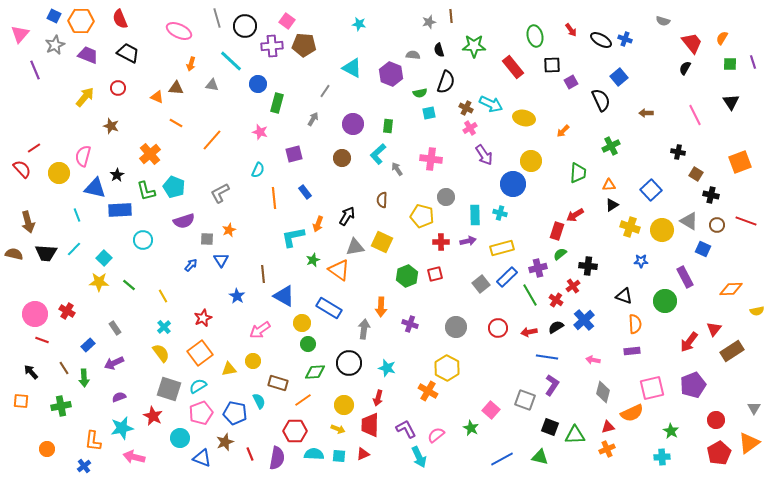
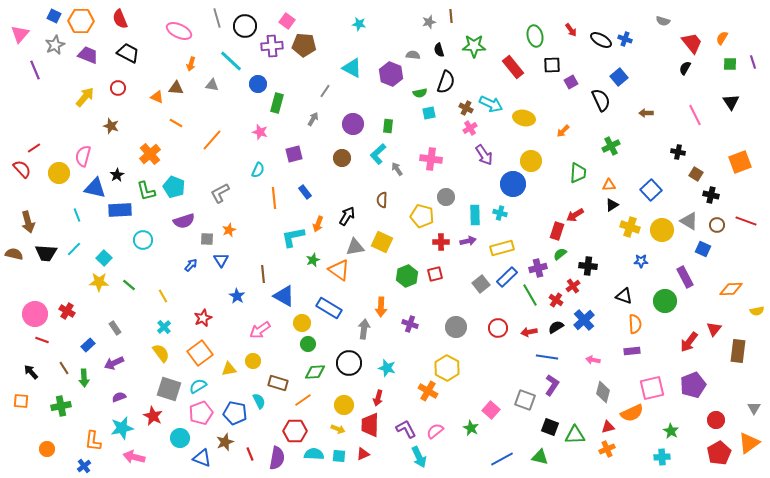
brown rectangle at (732, 351): moved 6 px right; rotated 50 degrees counterclockwise
pink semicircle at (436, 435): moved 1 px left, 4 px up
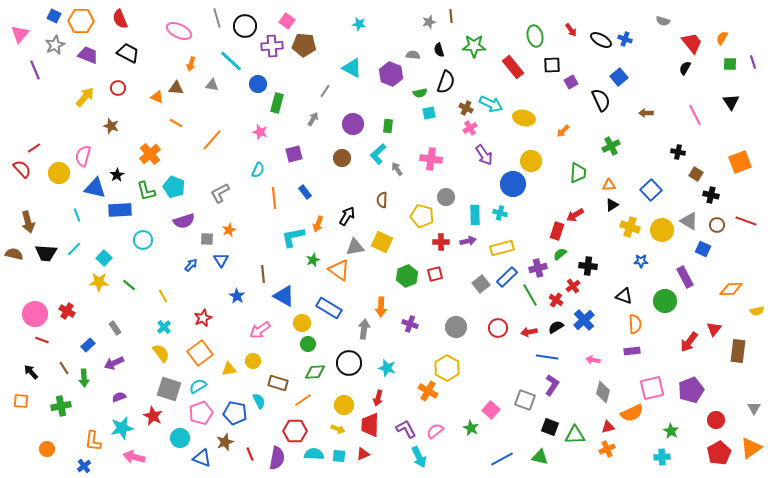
purple pentagon at (693, 385): moved 2 px left, 5 px down
orange triangle at (749, 443): moved 2 px right, 5 px down
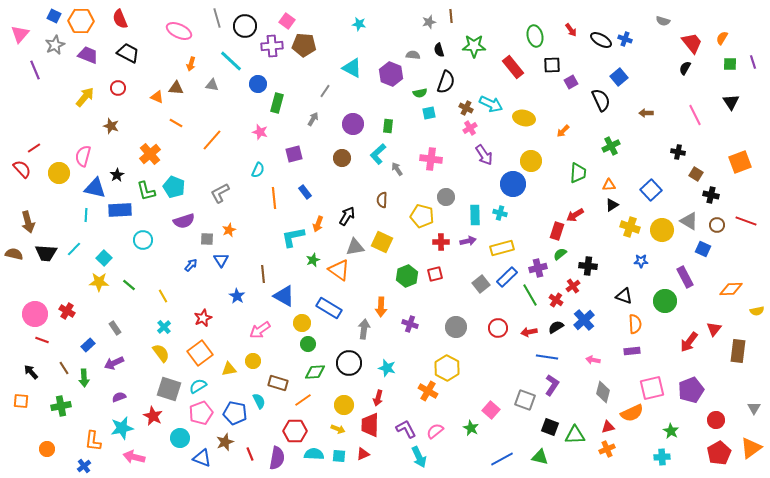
cyan line at (77, 215): moved 9 px right; rotated 24 degrees clockwise
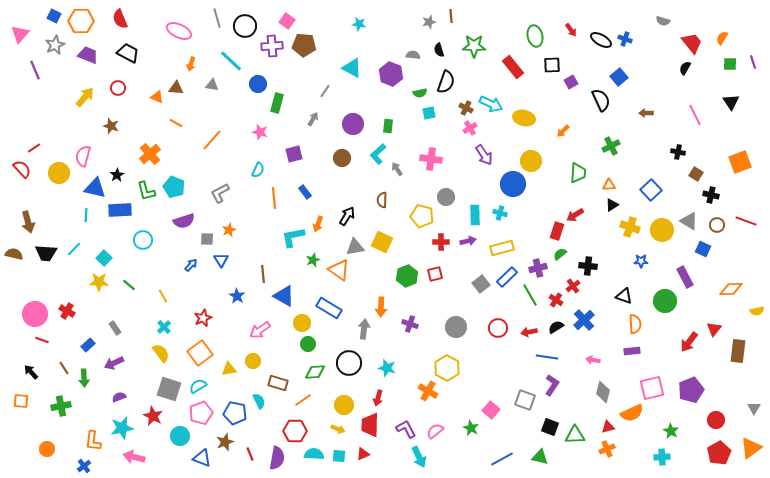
cyan circle at (180, 438): moved 2 px up
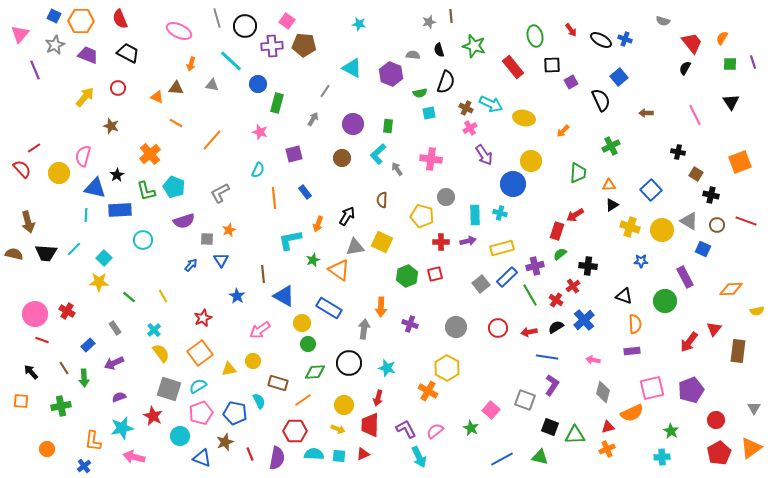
green star at (474, 46): rotated 15 degrees clockwise
cyan L-shape at (293, 237): moved 3 px left, 3 px down
purple cross at (538, 268): moved 3 px left, 2 px up
green line at (129, 285): moved 12 px down
cyan cross at (164, 327): moved 10 px left, 3 px down
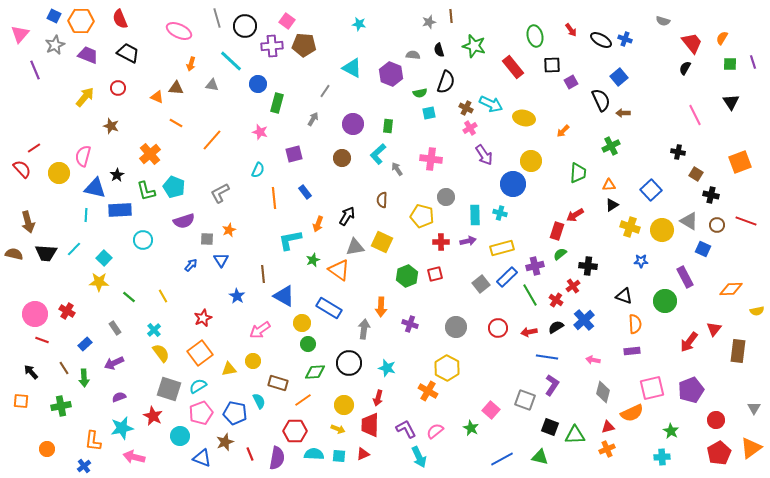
brown arrow at (646, 113): moved 23 px left
blue rectangle at (88, 345): moved 3 px left, 1 px up
